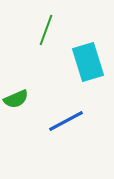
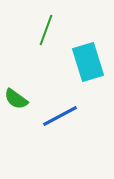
green semicircle: rotated 60 degrees clockwise
blue line: moved 6 px left, 5 px up
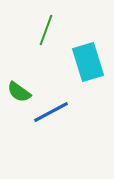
green semicircle: moved 3 px right, 7 px up
blue line: moved 9 px left, 4 px up
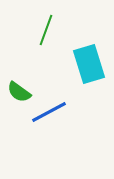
cyan rectangle: moved 1 px right, 2 px down
blue line: moved 2 px left
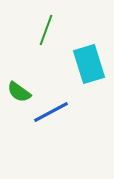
blue line: moved 2 px right
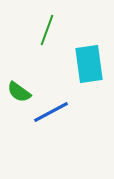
green line: moved 1 px right
cyan rectangle: rotated 9 degrees clockwise
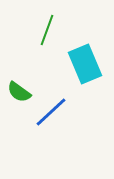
cyan rectangle: moved 4 px left; rotated 15 degrees counterclockwise
blue line: rotated 15 degrees counterclockwise
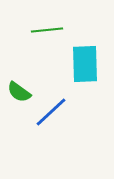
green line: rotated 64 degrees clockwise
cyan rectangle: rotated 21 degrees clockwise
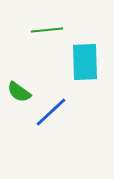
cyan rectangle: moved 2 px up
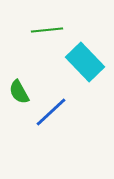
cyan rectangle: rotated 42 degrees counterclockwise
green semicircle: rotated 25 degrees clockwise
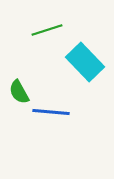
green line: rotated 12 degrees counterclockwise
blue line: rotated 48 degrees clockwise
